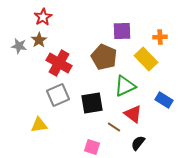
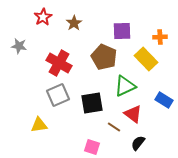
brown star: moved 35 px right, 17 px up
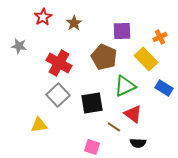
orange cross: rotated 24 degrees counterclockwise
gray square: rotated 20 degrees counterclockwise
blue rectangle: moved 12 px up
black semicircle: rotated 126 degrees counterclockwise
